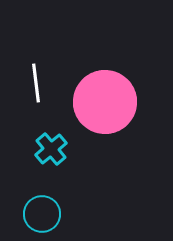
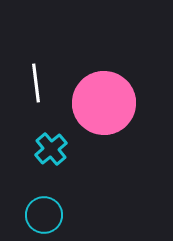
pink circle: moved 1 px left, 1 px down
cyan circle: moved 2 px right, 1 px down
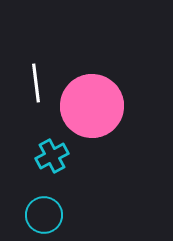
pink circle: moved 12 px left, 3 px down
cyan cross: moved 1 px right, 7 px down; rotated 12 degrees clockwise
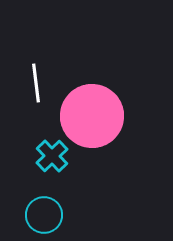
pink circle: moved 10 px down
cyan cross: rotated 16 degrees counterclockwise
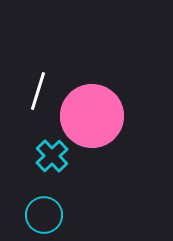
white line: moved 2 px right, 8 px down; rotated 24 degrees clockwise
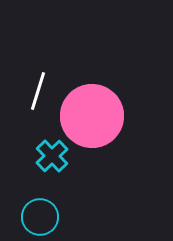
cyan circle: moved 4 px left, 2 px down
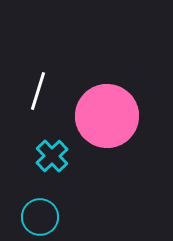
pink circle: moved 15 px right
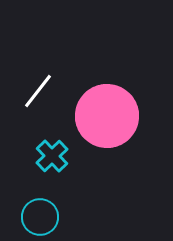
white line: rotated 21 degrees clockwise
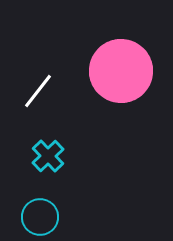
pink circle: moved 14 px right, 45 px up
cyan cross: moved 4 px left
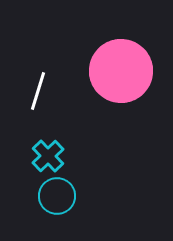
white line: rotated 21 degrees counterclockwise
cyan circle: moved 17 px right, 21 px up
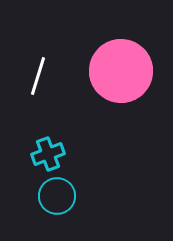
white line: moved 15 px up
cyan cross: moved 2 px up; rotated 24 degrees clockwise
